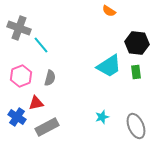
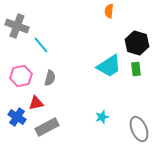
orange semicircle: rotated 64 degrees clockwise
gray cross: moved 2 px left, 2 px up
black hexagon: rotated 10 degrees clockwise
green rectangle: moved 3 px up
pink hexagon: rotated 10 degrees clockwise
gray ellipse: moved 3 px right, 3 px down
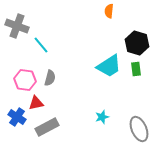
pink hexagon: moved 4 px right, 4 px down; rotated 20 degrees clockwise
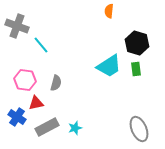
gray semicircle: moved 6 px right, 5 px down
cyan star: moved 27 px left, 11 px down
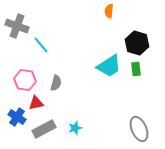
gray rectangle: moved 3 px left, 2 px down
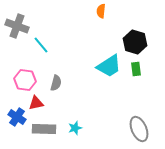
orange semicircle: moved 8 px left
black hexagon: moved 2 px left, 1 px up
gray rectangle: rotated 30 degrees clockwise
